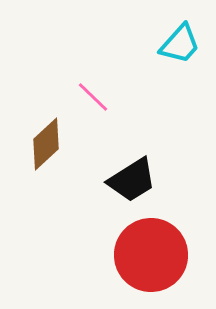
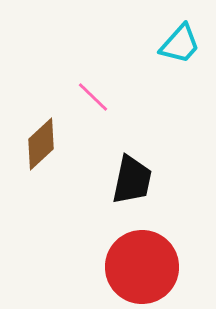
brown diamond: moved 5 px left
black trapezoid: rotated 46 degrees counterclockwise
red circle: moved 9 px left, 12 px down
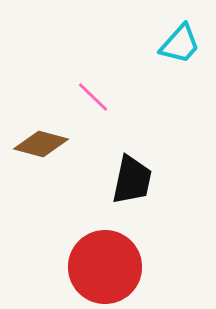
brown diamond: rotated 58 degrees clockwise
red circle: moved 37 px left
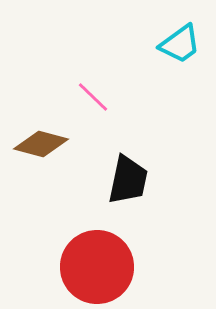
cyan trapezoid: rotated 12 degrees clockwise
black trapezoid: moved 4 px left
red circle: moved 8 px left
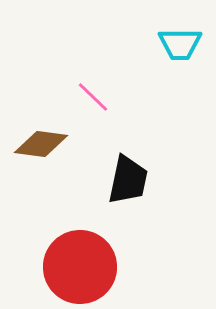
cyan trapezoid: rotated 36 degrees clockwise
brown diamond: rotated 8 degrees counterclockwise
red circle: moved 17 px left
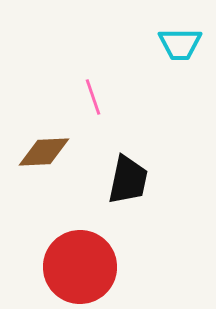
pink line: rotated 27 degrees clockwise
brown diamond: moved 3 px right, 8 px down; rotated 10 degrees counterclockwise
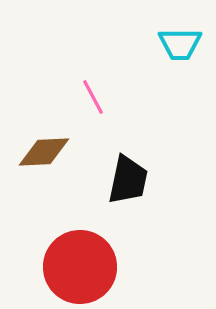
pink line: rotated 9 degrees counterclockwise
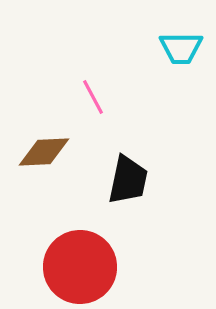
cyan trapezoid: moved 1 px right, 4 px down
